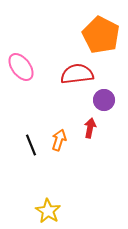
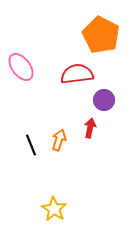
yellow star: moved 6 px right, 2 px up
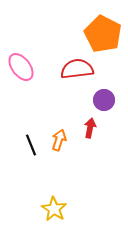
orange pentagon: moved 2 px right, 1 px up
red semicircle: moved 5 px up
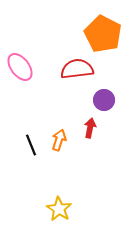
pink ellipse: moved 1 px left
yellow star: moved 5 px right
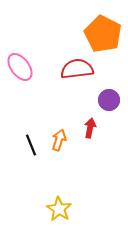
purple circle: moved 5 px right
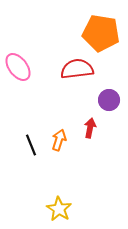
orange pentagon: moved 2 px left, 1 px up; rotated 18 degrees counterclockwise
pink ellipse: moved 2 px left
